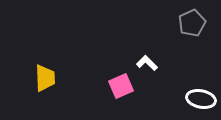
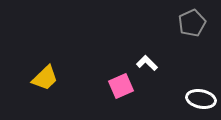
yellow trapezoid: rotated 48 degrees clockwise
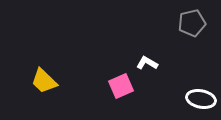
gray pentagon: rotated 12 degrees clockwise
white L-shape: rotated 15 degrees counterclockwise
yellow trapezoid: moved 1 px left, 3 px down; rotated 88 degrees clockwise
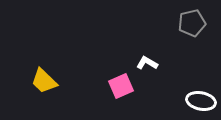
white ellipse: moved 2 px down
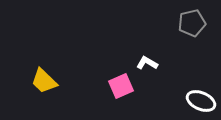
white ellipse: rotated 12 degrees clockwise
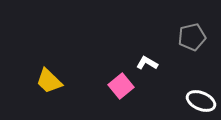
gray pentagon: moved 14 px down
yellow trapezoid: moved 5 px right
pink square: rotated 15 degrees counterclockwise
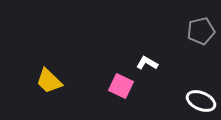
gray pentagon: moved 9 px right, 6 px up
pink square: rotated 25 degrees counterclockwise
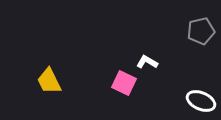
white L-shape: moved 1 px up
yellow trapezoid: rotated 20 degrees clockwise
pink square: moved 3 px right, 3 px up
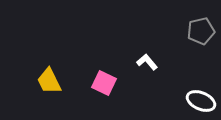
white L-shape: rotated 20 degrees clockwise
pink square: moved 20 px left
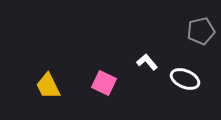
yellow trapezoid: moved 1 px left, 5 px down
white ellipse: moved 16 px left, 22 px up
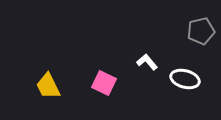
white ellipse: rotated 8 degrees counterclockwise
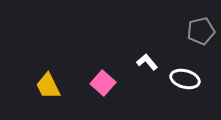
pink square: moved 1 px left; rotated 15 degrees clockwise
